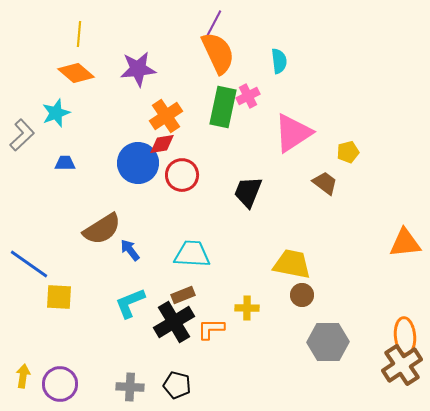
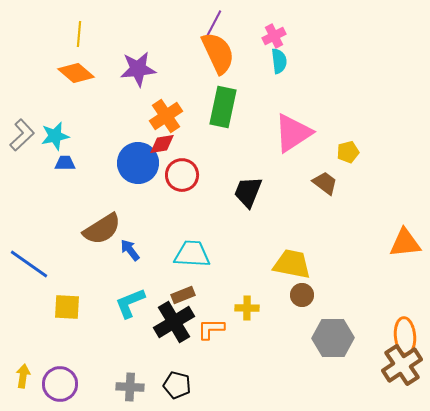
pink cross: moved 26 px right, 60 px up
cyan star: moved 1 px left, 23 px down; rotated 8 degrees clockwise
yellow square: moved 8 px right, 10 px down
gray hexagon: moved 5 px right, 4 px up
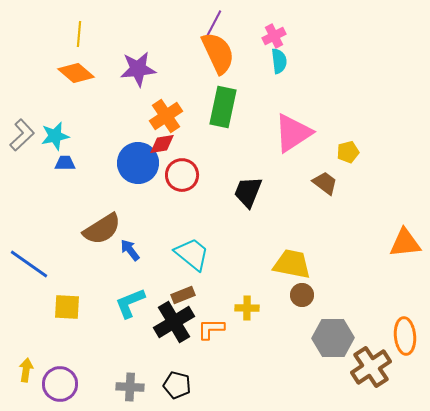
cyan trapezoid: rotated 36 degrees clockwise
brown cross: moved 31 px left, 2 px down
yellow arrow: moved 3 px right, 6 px up
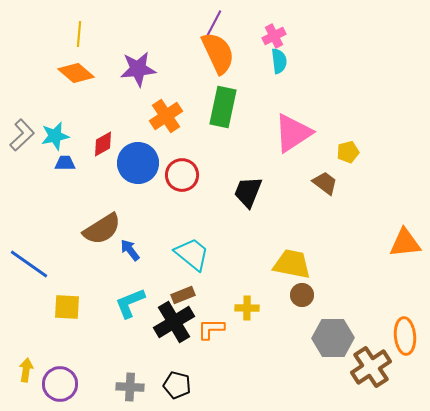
red diamond: moved 59 px left; rotated 20 degrees counterclockwise
